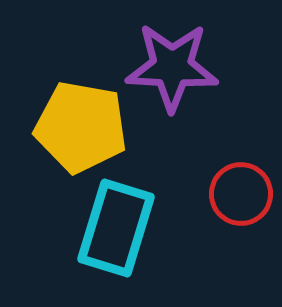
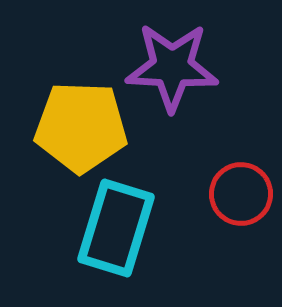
yellow pentagon: rotated 8 degrees counterclockwise
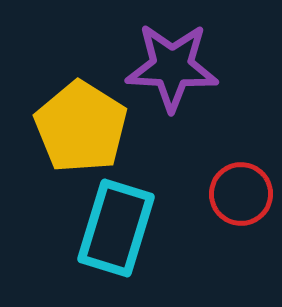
yellow pentagon: rotated 30 degrees clockwise
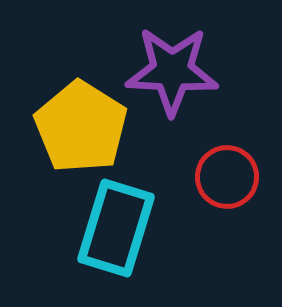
purple star: moved 4 px down
red circle: moved 14 px left, 17 px up
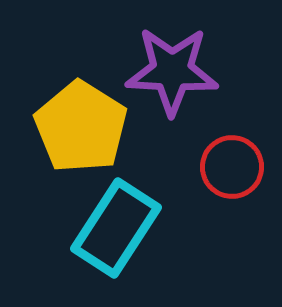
red circle: moved 5 px right, 10 px up
cyan rectangle: rotated 16 degrees clockwise
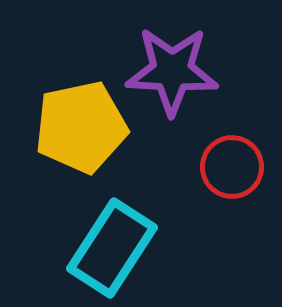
yellow pentagon: rotated 28 degrees clockwise
cyan rectangle: moved 4 px left, 20 px down
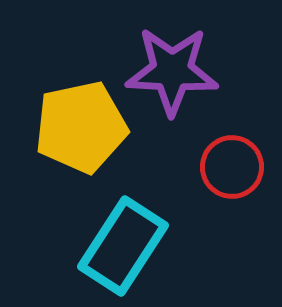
cyan rectangle: moved 11 px right, 2 px up
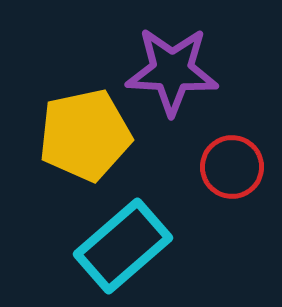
yellow pentagon: moved 4 px right, 8 px down
cyan rectangle: rotated 16 degrees clockwise
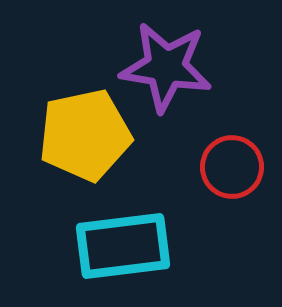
purple star: moved 6 px left, 4 px up; rotated 6 degrees clockwise
cyan rectangle: rotated 34 degrees clockwise
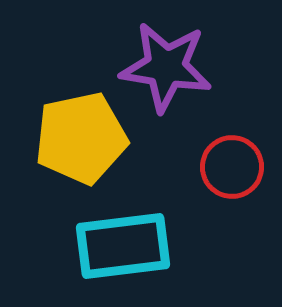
yellow pentagon: moved 4 px left, 3 px down
